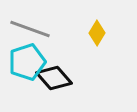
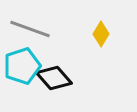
yellow diamond: moved 4 px right, 1 px down
cyan pentagon: moved 5 px left, 4 px down
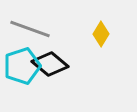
black diamond: moved 4 px left, 14 px up; rotated 9 degrees counterclockwise
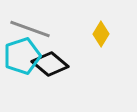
cyan pentagon: moved 10 px up
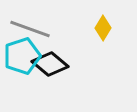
yellow diamond: moved 2 px right, 6 px up
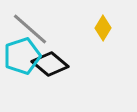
gray line: rotated 21 degrees clockwise
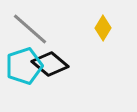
cyan pentagon: moved 2 px right, 10 px down
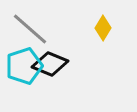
black diamond: rotated 18 degrees counterclockwise
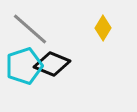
black diamond: moved 2 px right
